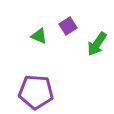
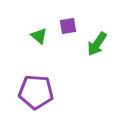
purple square: rotated 24 degrees clockwise
green triangle: rotated 18 degrees clockwise
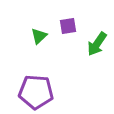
green triangle: rotated 36 degrees clockwise
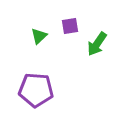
purple square: moved 2 px right
purple pentagon: moved 2 px up
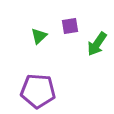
purple pentagon: moved 2 px right, 1 px down
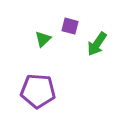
purple square: rotated 24 degrees clockwise
green triangle: moved 4 px right, 3 px down
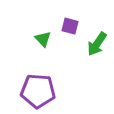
green triangle: rotated 30 degrees counterclockwise
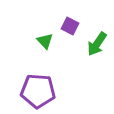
purple square: rotated 12 degrees clockwise
green triangle: moved 2 px right, 2 px down
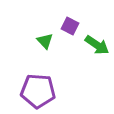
green arrow: moved 1 px down; rotated 90 degrees counterclockwise
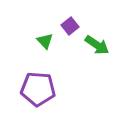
purple square: rotated 24 degrees clockwise
purple pentagon: moved 2 px up
